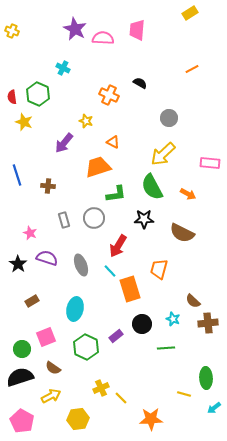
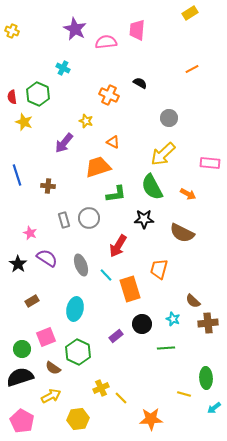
pink semicircle at (103, 38): moved 3 px right, 4 px down; rotated 10 degrees counterclockwise
gray circle at (94, 218): moved 5 px left
purple semicircle at (47, 258): rotated 15 degrees clockwise
cyan line at (110, 271): moved 4 px left, 4 px down
green hexagon at (86, 347): moved 8 px left, 5 px down
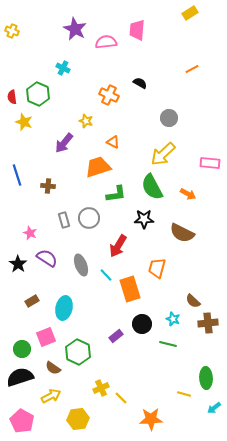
orange trapezoid at (159, 269): moved 2 px left, 1 px up
cyan ellipse at (75, 309): moved 11 px left, 1 px up
green line at (166, 348): moved 2 px right, 4 px up; rotated 18 degrees clockwise
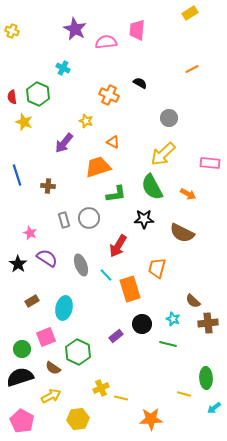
yellow line at (121, 398): rotated 32 degrees counterclockwise
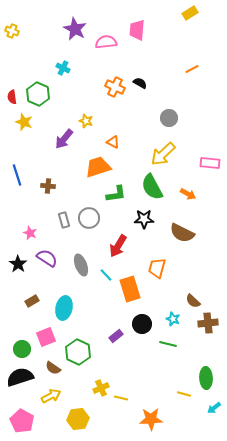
orange cross at (109, 95): moved 6 px right, 8 px up
purple arrow at (64, 143): moved 4 px up
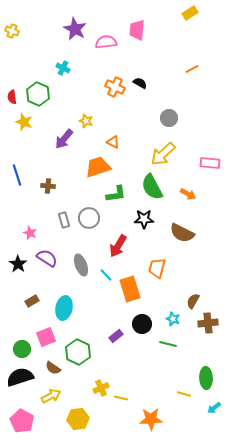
brown semicircle at (193, 301): rotated 77 degrees clockwise
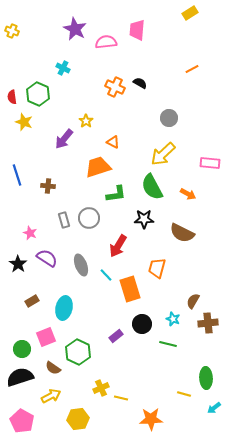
yellow star at (86, 121): rotated 16 degrees clockwise
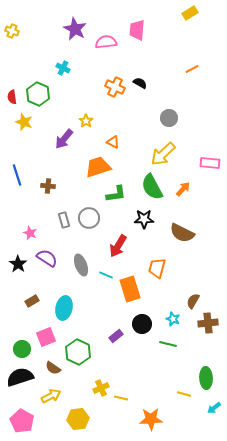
orange arrow at (188, 194): moved 5 px left, 5 px up; rotated 77 degrees counterclockwise
cyan line at (106, 275): rotated 24 degrees counterclockwise
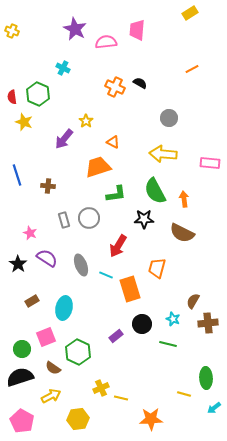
yellow arrow at (163, 154): rotated 48 degrees clockwise
green semicircle at (152, 187): moved 3 px right, 4 px down
orange arrow at (183, 189): moved 1 px right, 10 px down; rotated 49 degrees counterclockwise
